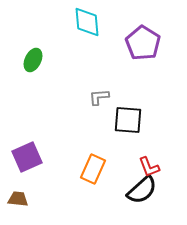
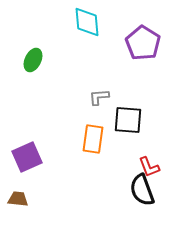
orange rectangle: moved 30 px up; rotated 16 degrees counterclockwise
black semicircle: rotated 112 degrees clockwise
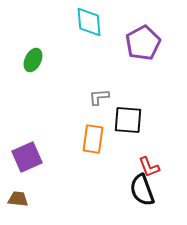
cyan diamond: moved 2 px right
purple pentagon: rotated 12 degrees clockwise
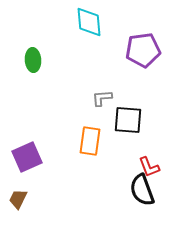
purple pentagon: moved 7 px down; rotated 20 degrees clockwise
green ellipse: rotated 30 degrees counterclockwise
gray L-shape: moved 3 px right, 1 px down
orange rectangle: moved 3 px left, 2 px down
brown trapezoid: rotated 70 degrees counterclockwise
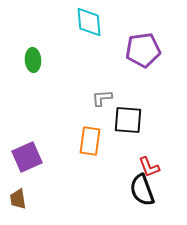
brown trapezoid: rotated 35 degrees counterclockwise
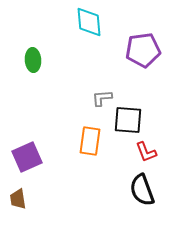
red L-shape: moved 3 px left, 15 px up
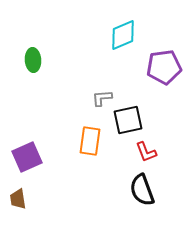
cyan diamond: moved 34 px right, 13 px down; rotated 72 degrees clockwise
purple pentagon: moved 21 px right, 17 px down
black square: rotated 16 degrees counterclockwise
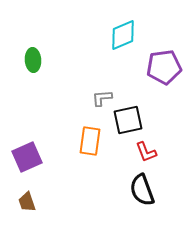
brown trapezoid: moved 9 px right, 3 px down; rotated 10 degrees counterclockwise
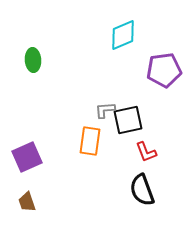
purple pentagon: moved 3 px down
gray L-shape: moved 3 px right, 12 px down
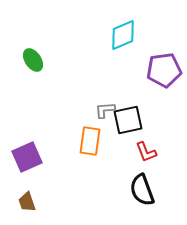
green ellipse: rotated 30 degrees counterclockwise
